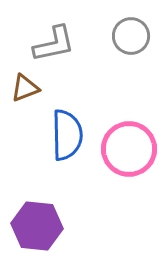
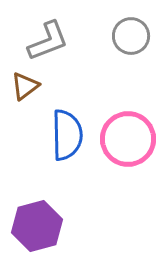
gray L-shape: moved 6 px left, 3 px up; rotated 9 degrees counterclockwise
brown triangle: moved 2 px up; rotated 16 degrees counterclockwise
pink circle: moved 1 px left, 10 px up
purple hexagon: rotated 21 degrees counterclockwise
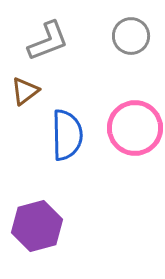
brown triangle: moved 5 px down
pink circle: moved 7 px right, 11 px up
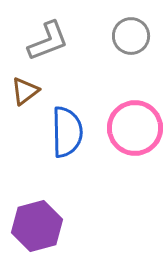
blue semicircle: moved 3 px up
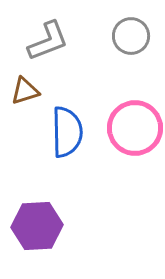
brown triangle: rotated 20 degrees clockwise
purple hexagon: rotated 12 degrees clockwise
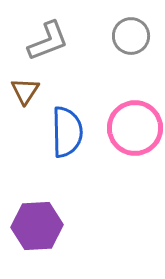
brown triangle: rotated 40 degrees counterclockwise
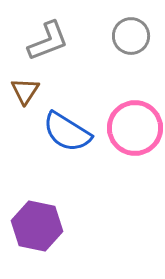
blue semicircle: rotated 123 degrees clockwise
purple hexagon: rotated 15 degrees clockwise
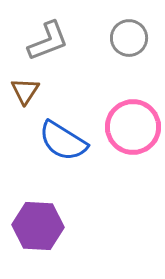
gray circle: moved 2 px left, 2 px down
pink circle: moved 2 px left, 1 px up
blue semicircle: moved 4 px left, 9 px down
purple hexagon: moved 1 px right; rotated 9 degrees counterclockwise
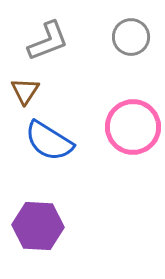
gray circle: moved 2 px right, 1 px up
blue semicircle: moved 14 px left
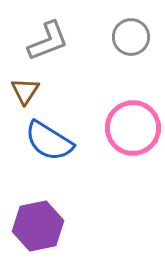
pink circle: moved 1 px down
purple hexagon: rotated 15 degrees counterclockwise
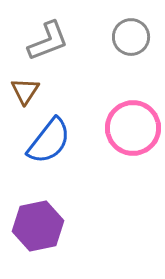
blue semicircle: rotated 84 degrees counterclockwise
